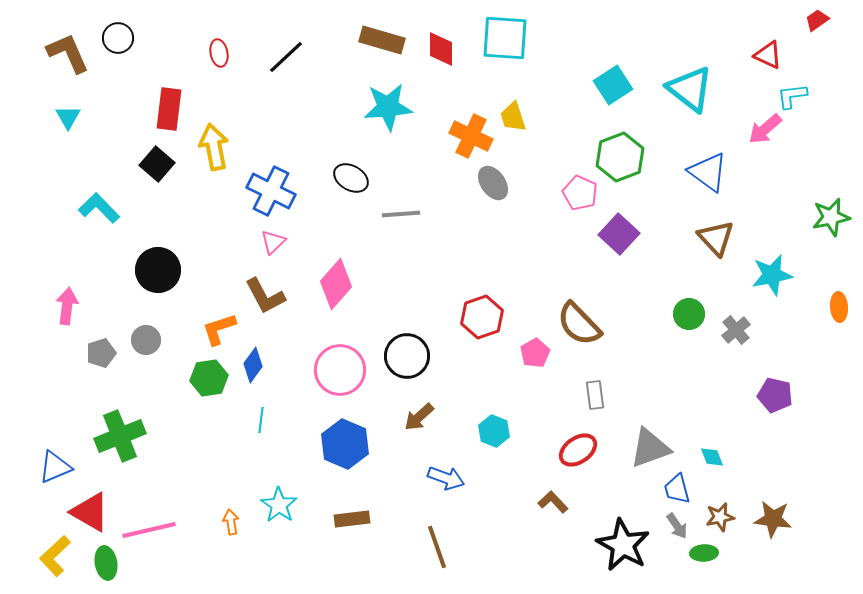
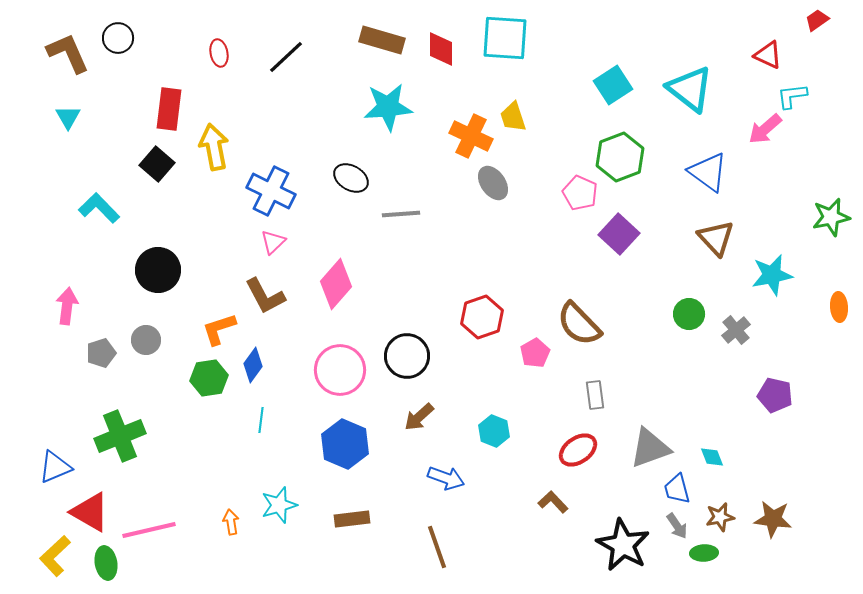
cyan star at (279, 505): rotated 21 degrees clockwise
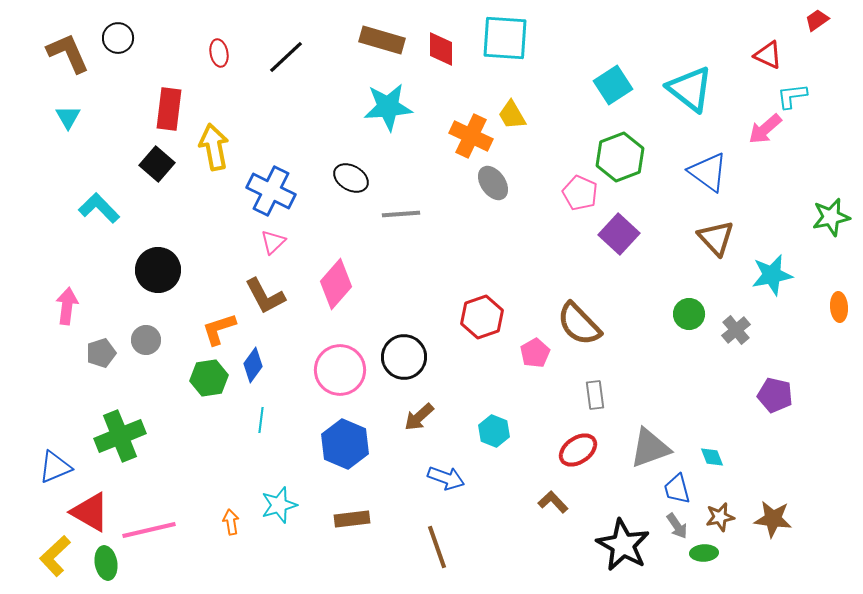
yellow trapezoid at (513, 117): moved 1 px left, 2 px up; rotated 12 degrees counterclockwise
black circle at (407, 356): moved 3 px left, 1 px down
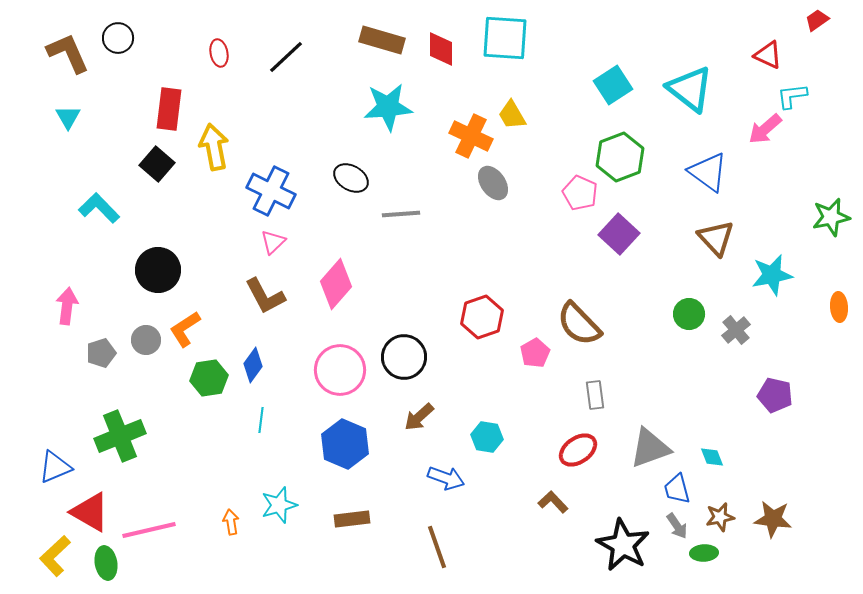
orange L-shape at (219, 329): moved 34 px left; rotated 15 degrees counterclockwise
cyan hexagon at (494, 431): moved 7 px left, 6 px down; rotated 12 degrees counterclockwise
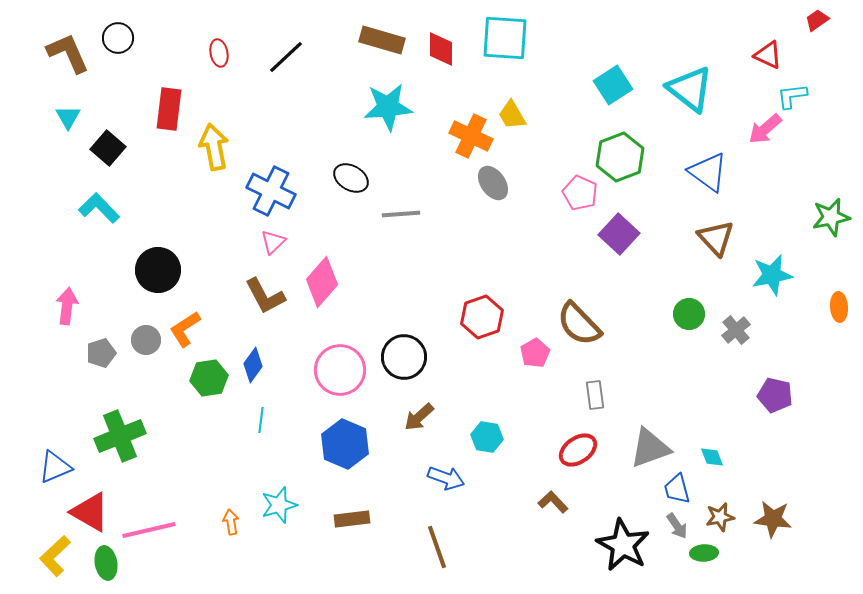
black square at (157, 164): moved 49 px left, 16 px up
pink diamond at (336, 284): moved 14 px left, 2 px up
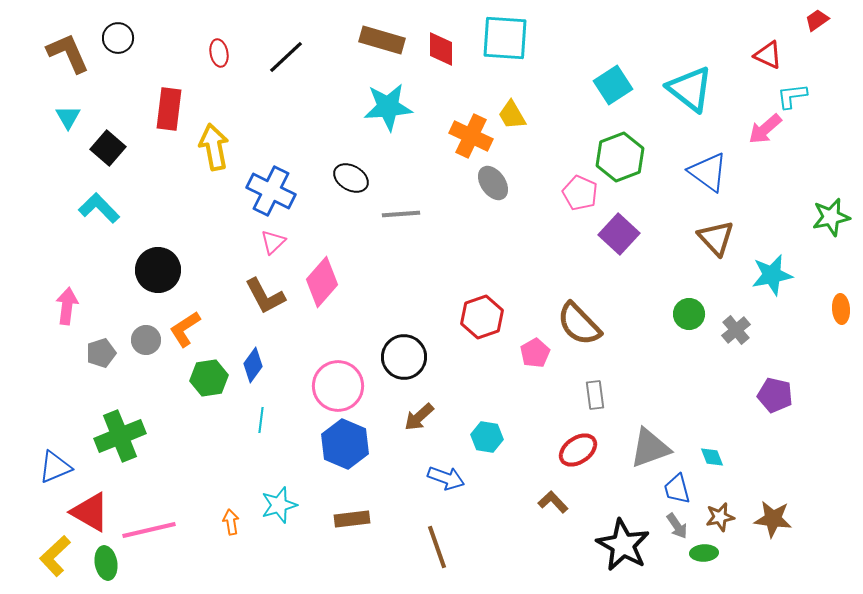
orange ellipse at (839, 307): moved 2 px right, 2 px down
pink circle at (340, 370): moved 2 px left, 16 px down
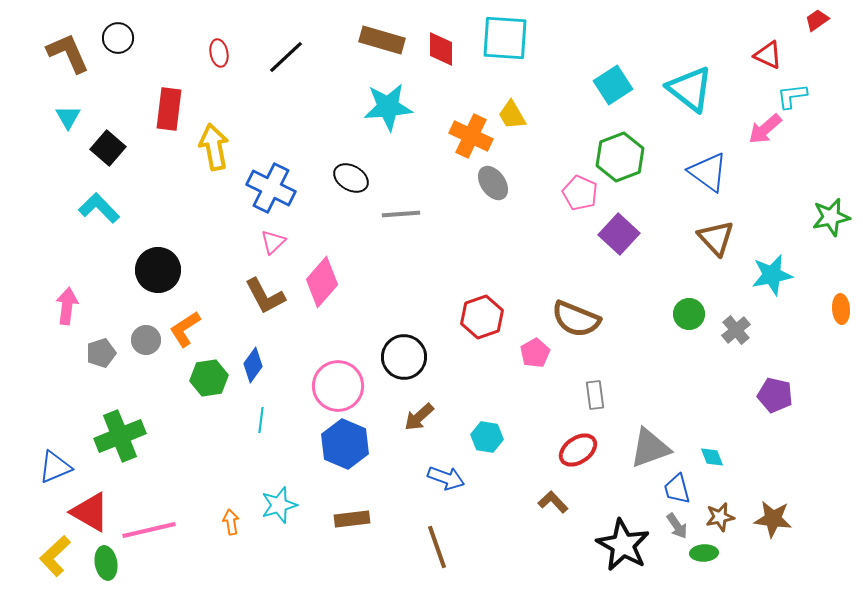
blue cross at (271, 191): moved 3 px up
brown semicircle at (579, 324): moved 3 px left, 5 px up; rotated 24 degrees counterclockwise
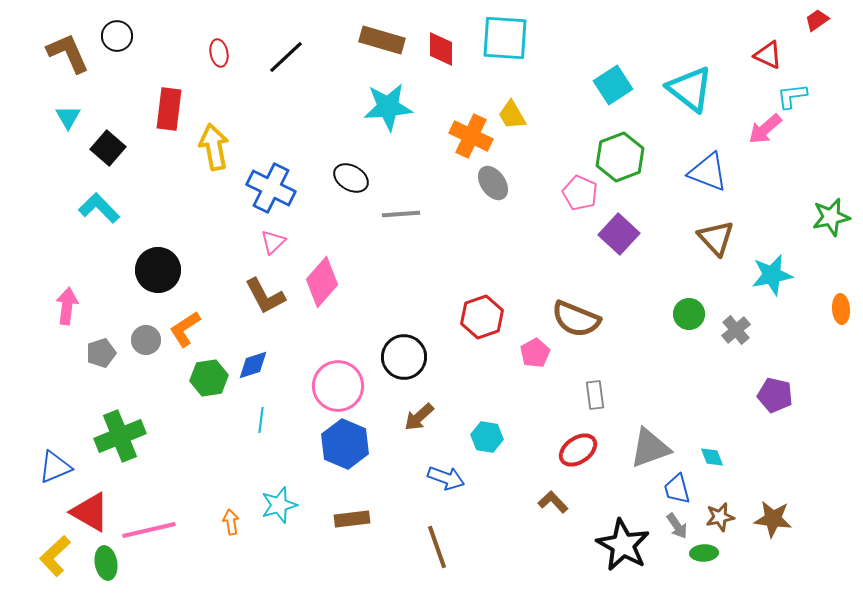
black circle at (118, 38): moved 1 px left, 2 px up
blue triangle at (708, 172): rotated 15 degrees counterclockwise
blue diamond at (253, 365): rotated 36 degrees clockwise
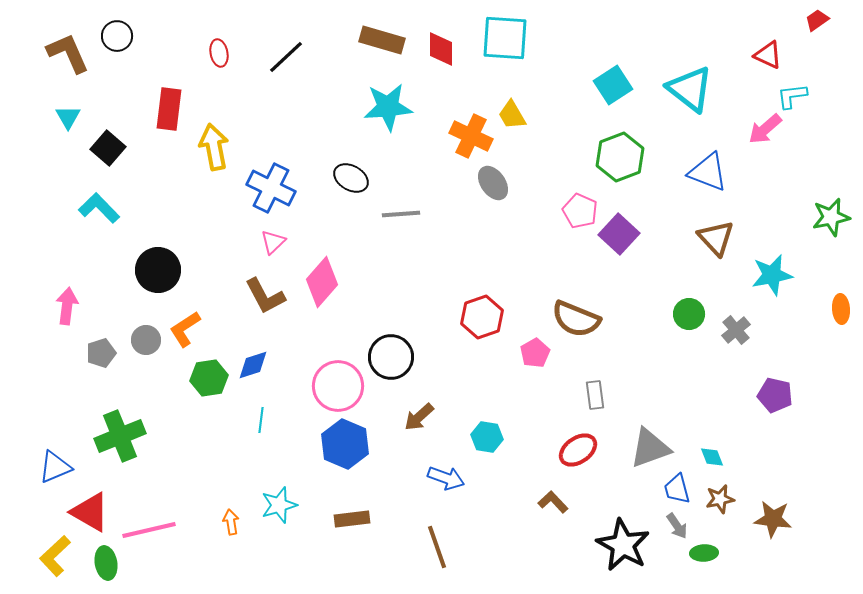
pink pentagon at (580, 193): moved 18 px down
black circle at (404, 357): moved 13 px left
brown star at (720, 517): moved 18 px up
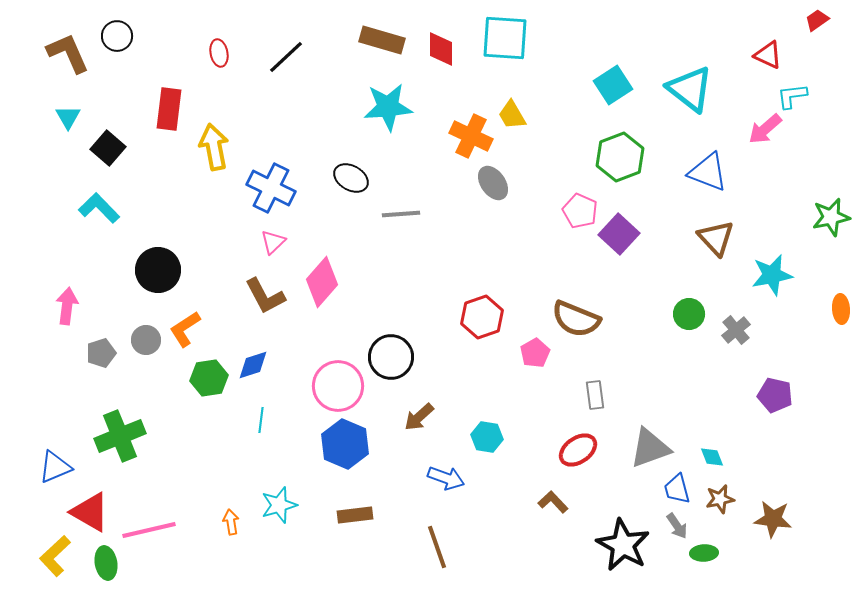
brown rectangle at (352, 519): moved 3 px right, 4 px up
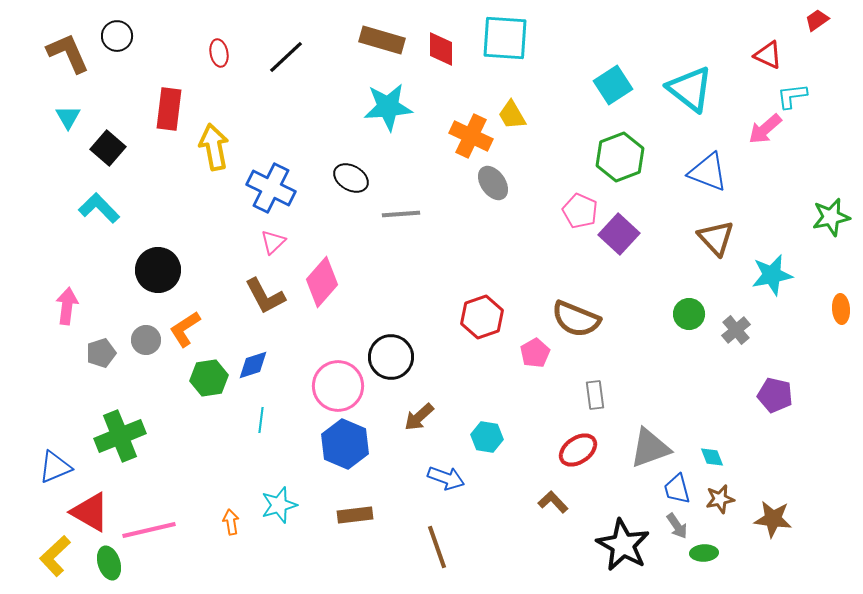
green ellipse at (106, 563): moved 3 px right; rotated 8 degrees counterclockwise
